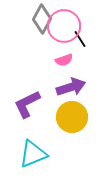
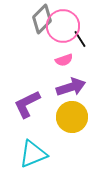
gray diamond: rotated 16 degrees clockwise
pink circle: moved 1 px left
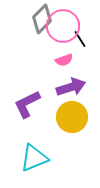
cyan triangle: moved 1 px right, 4 px down
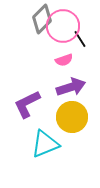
cyan triangle: moved 11 px right, 14 px up
